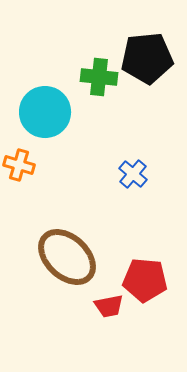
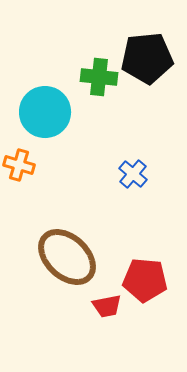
red trapezoid: moved 2 px left
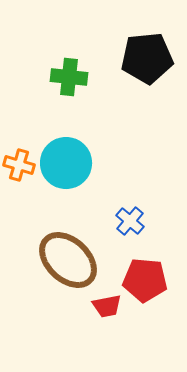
green cross: moved 30 px left
cyan circle: moved 21 px right, 51 px down
blue cross: moved 3 px left, 47 px down
brown ellipse: moved 1 px right, 3 px down
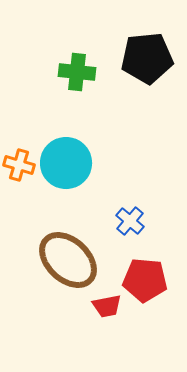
green cross: moved 8 px right, 5 px up
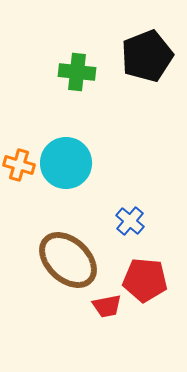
black pentagon: moved 2 px up; rotated 15 degrees counterclockwise
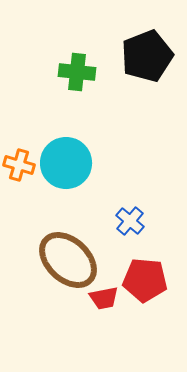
red trapezoid: moved 3 px left, 8 px up
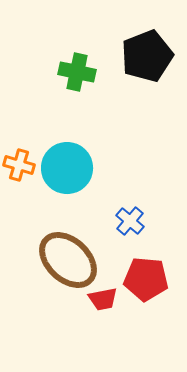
green cross: rotated 6 degrees clockwise
cyan circle: moved 1 px right, 5 px down
red pentagon: moved 1 px right, 1 px up
red trapezoid: moved 1 px left, 1 px down
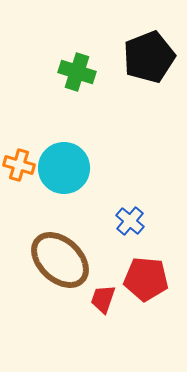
black pentagon: moved 2 px right, 1 px down
green cross: rotated 6 degrees clockwise
cyan circle: moved 3 px left
brown ellipse: moved 8 px left
red trapezoid: rotated 120 degrees clockwise
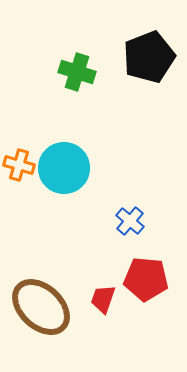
brown ellipse: moved 19 px left, 47 px down
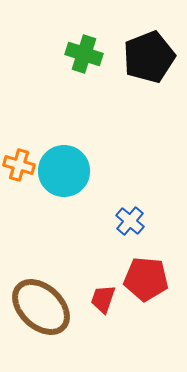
green cross: moved 7 px right, 18 px up
cyan circle: moved 3 px down
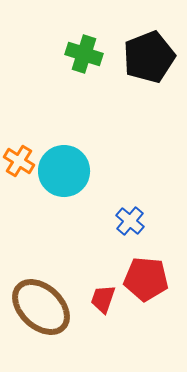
orange cross: moved 4 px up; rotated 16 degrees clockwise
